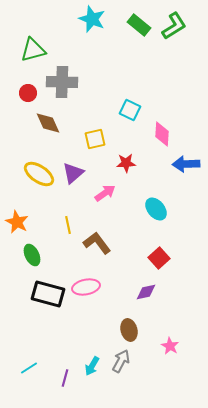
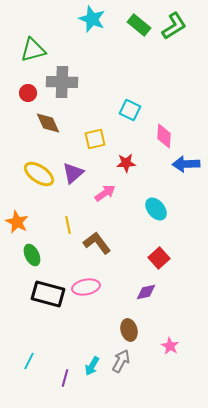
pink diamond: moved 2 px right, 2 px down
cyan line: moved 7 px up; rotated 30 degrees counterclockwise
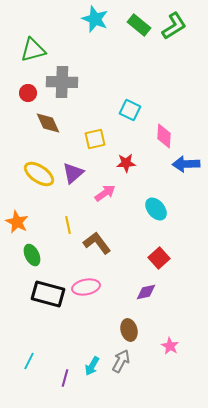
cyan star: moved 3 px right
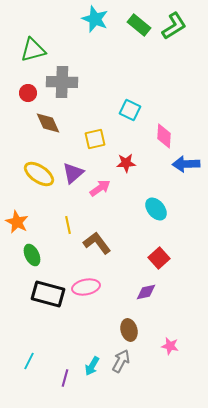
pink arrow: moved 5 px left, 5 px up
pink star: rotated 18 degrees counterclockwise
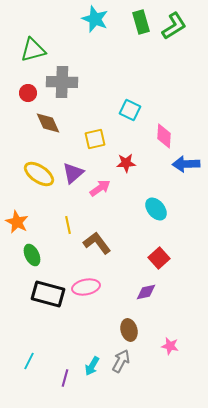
green rectangle: moved 2 px right, 3 px up; rotated 35 degrees clockwise
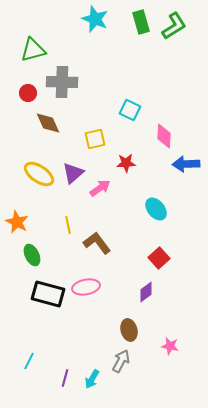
purple diamond: rotated 25 degrees counterclockwise
cyan arrow: moved 13 px down
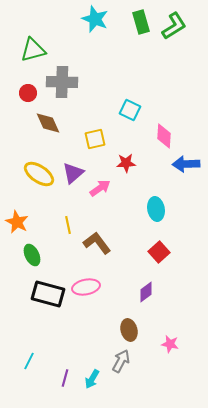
cyan ellipse: rotated 30 degrees clockwise
red square: moved 6 px up
pink star: moved 2 px up
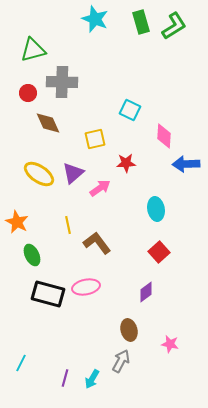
cyan line: moved 8 px left, 2 px down
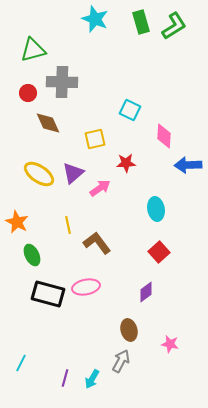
blue arrow: moved 2 px right, 1 px down
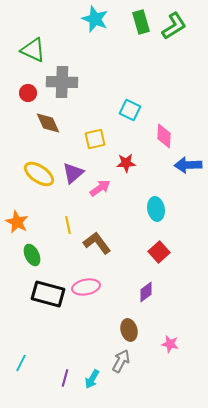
green triangle: rotated 40 degrees clockwise
